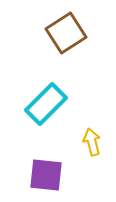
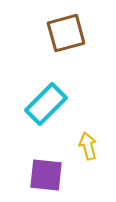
brown square: rotated 18 degrees clockwise
yellow arrow: moved 4 px left, 4 px down
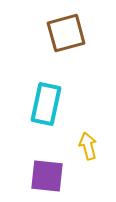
cyan rectangle: rotated 33 degrees counterclockwise
purple square: moved 1 px right, 1 px down
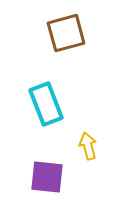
cyan rectangle: rotated 33 degrees counterclockwise
purple square: moved 1 px down
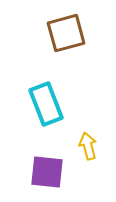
purple square: moved 5 px up
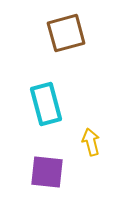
cyan rectangle: rotated 6 degrees clockwise
yellow arrow: moved 3 px right, 4 px up
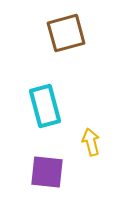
cyan rectangle: moved 1 px left, 2 px down
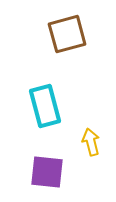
brown square: moved 1 px right, 1 px down
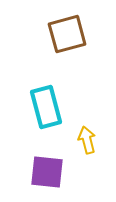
cyan rectangle: moved 1 px right, 1 px down
yellow arrow: moved 4 px left, 2 px up
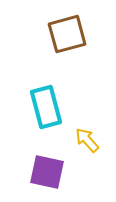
yellow arrow: rotated 28 degrees counterclockwise
purple square: rotated 6 degrees clockwise
